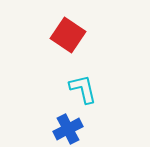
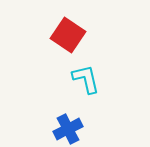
cyan L-shape: moved 3 px right, 10 px up
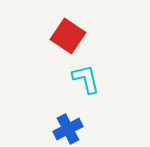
red square: moved 1 px down
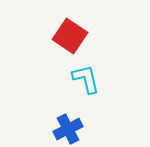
red square: moved 2 px right
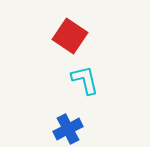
cyan L-shape: moved 1 px left, 1 px down
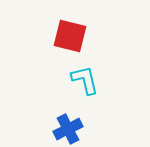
red square: rotated 20 degrees counterclockwise
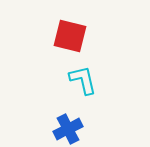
cyan L-shape: moved 2 px left
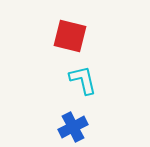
blue cross: moved 5 px right, 2 px up
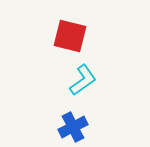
cyan L-shape: rotated 68 degrees clockwise
